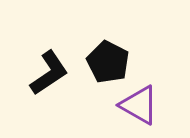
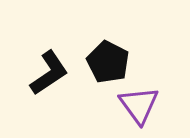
purple triangle: rotated 24 degrees clockwise
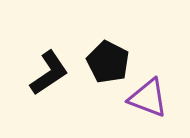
purple triangle: moved 9 px right, 7 px up; rotated 33 degrees counterclockwise
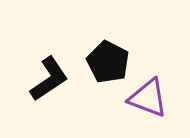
black L-shape: moved 6 px down
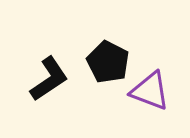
purple triangle: moved 2 px right, 7 px up
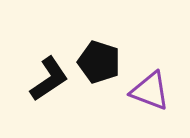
black pentagon: moved 9 px left; rotated 9 degrees counterclockwise
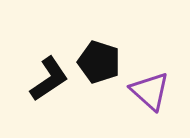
purple triangle: rotated 21 degrees clockwise
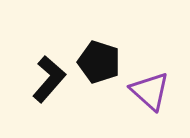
black L-shape: rotated 15 degrees counterclockwise
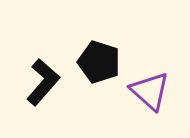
black L-shape: moved 6 px left, 3 px down
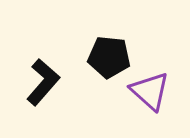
black pentagon: moved 10 px right, 5 px up; rotated 12 degrees counterclockwise
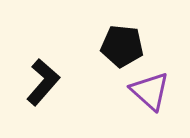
black pentagon: moved 13 px right, 11 px up
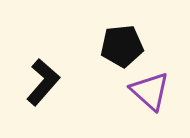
black pentagon: rotated 12 degrees counterclockwise
